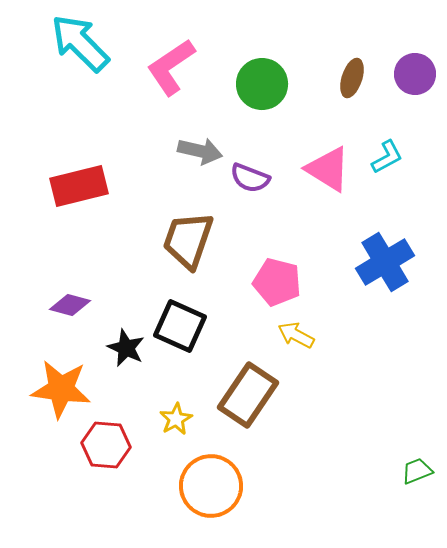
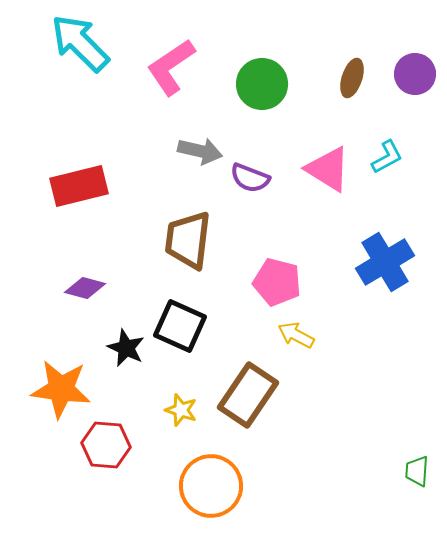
brown trapezoid: rotated 12 degrees counterclockwise
purple diamond: moved 15 px right, 17 px up
yellow star: moved 5 px right, 9 px up; rotated 24 degrees counterclockwise
green trapezoid: rotated 64 degrees counterclockwise
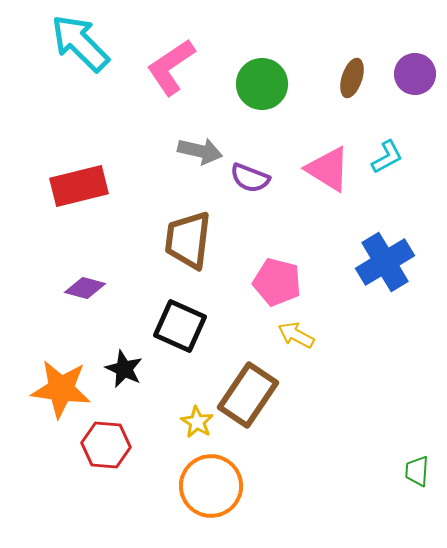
black star: moved 2 px left, 21 px down
yellow star: moved 16 px right, 12 px down; rotated 12 degrees clockwise
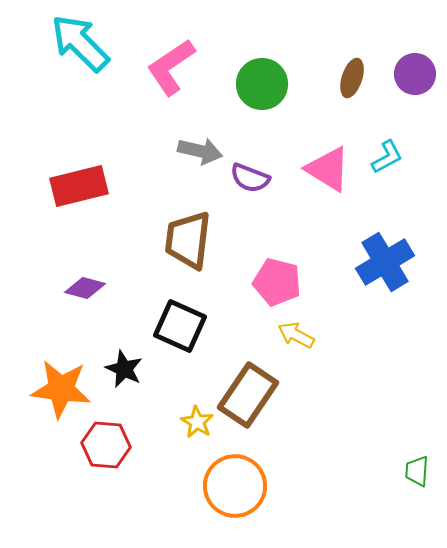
orange circle: moved 24 px right
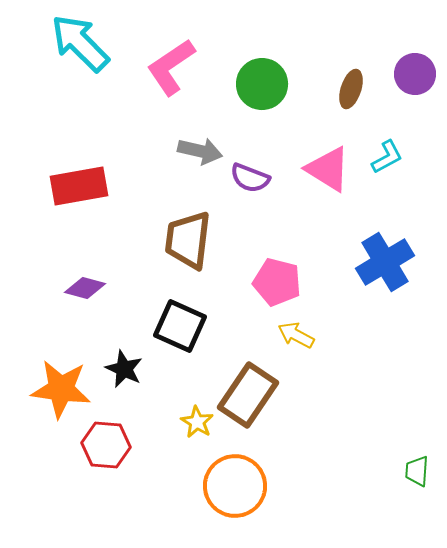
brown ellipse: moved 1 px left, 11 px down
red rectangle: rotated 4 degrees clockwise
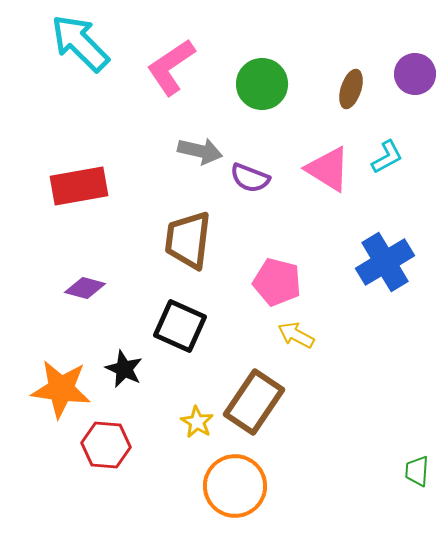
brown rectangle: moved 6 px right, 7 px down
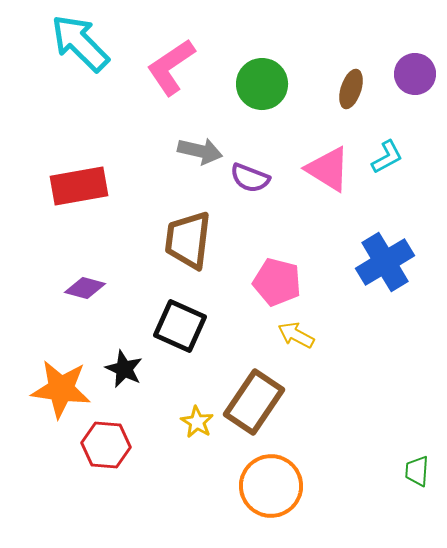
orange circle: moved 36 px right
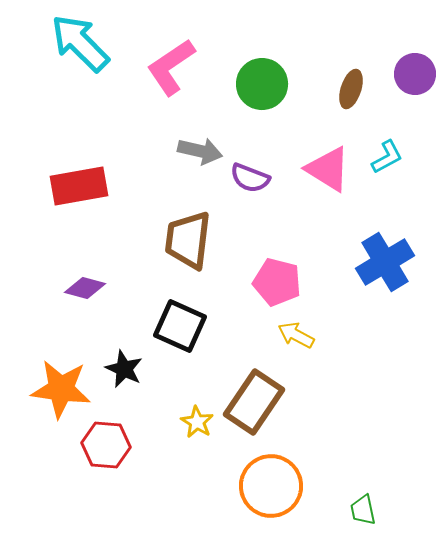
green trapezoid: moved 54 px left, 39 px down; rotated 16 degrees counterclockwise
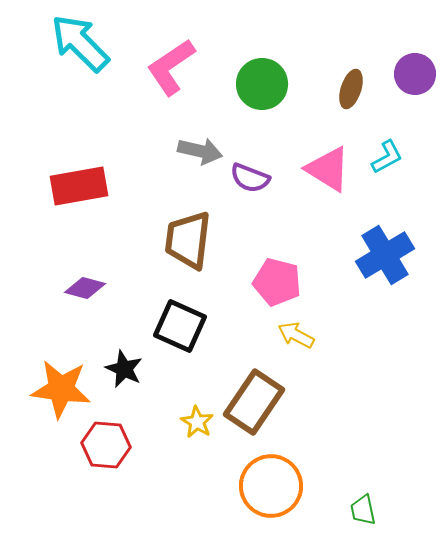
blue cross: moved 7 px up
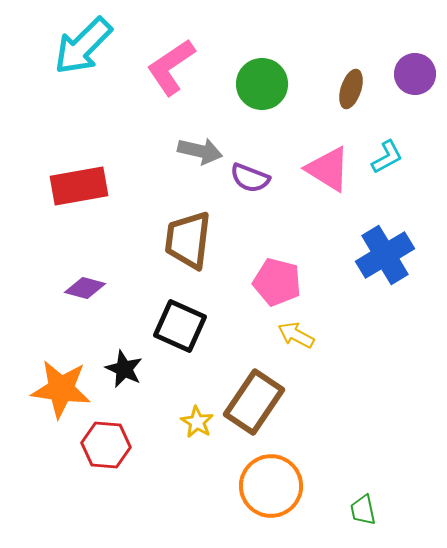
cyan arrow: moved 3 px right, 3 px down; rotated 90 degrees counterclockwise
